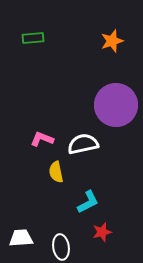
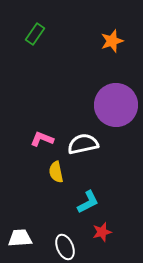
green rectangle: moved 2 px right, 4 px up; rotated 50 degrees counterclockwise
white trapezoid: moved 1 px left
white ellipse: moved 4 px right; rotated 15 degrees counterclockwise
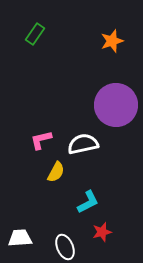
pink L-shape: moved 1 px left, 1 px down; rotated 35 degrees counterclockwise
yellow semicircle: rotated 140 degrees counterclockwise
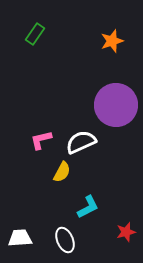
white semicircle: moved 2 px left, 2 px up; rotated 12 degrees counterclockwise
yellow semicircle: moved 6 px right
cyan L-shape: moved 5 px down
red star: moved 24 px right
white ellipse: moved 7 px up
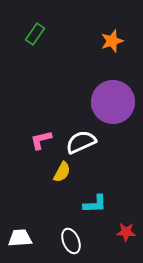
purple circle: moved 3 px left, 3 px up
cyan L-shape: moved 7 px right, 3 px up; rotated 25 degrees clockwise
red star: rotated 18 degrees clockwise
white ellipse: moved 6 px right, 1 px down
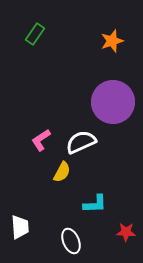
pink L-shape: rotated 20 degrees counterclockwise
white trapezoid: moved 11 px up; rotated 90 degrees clockwise
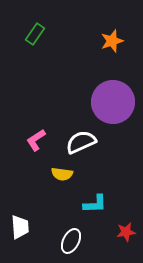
pink L-shape: moved 5 px left
yellow semicircle: moved 2 px down; rotated 70 degrees clockwise
red star: rotated 12 degrees counterclockwise
white ellipse: rotated 50 degrees clockwise
